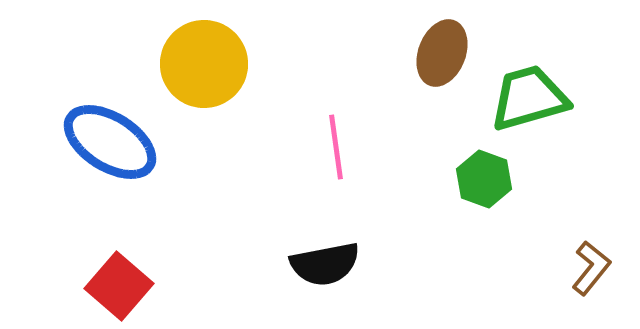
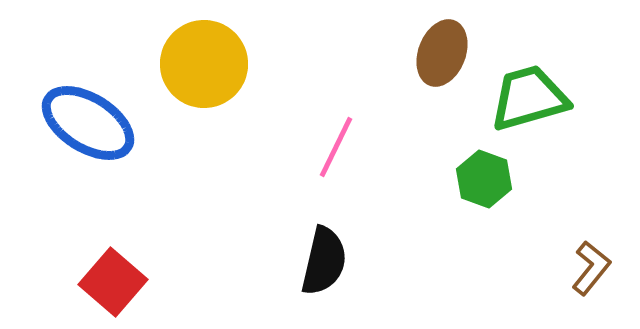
blue ellipse: moved 22 px left, 19 px up
pink line: rotated 34 degrees clockwise
black semicircle: moved 1 px left, 3 px up; rotated 66 degrees counterclockwise
red square: moved 6 px left, 4 px up
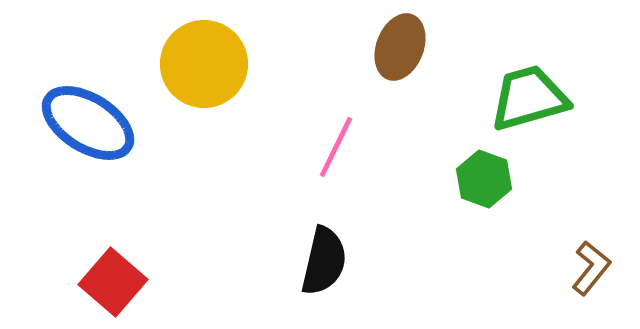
brown ellipse: moved 42 px left, 6 px up
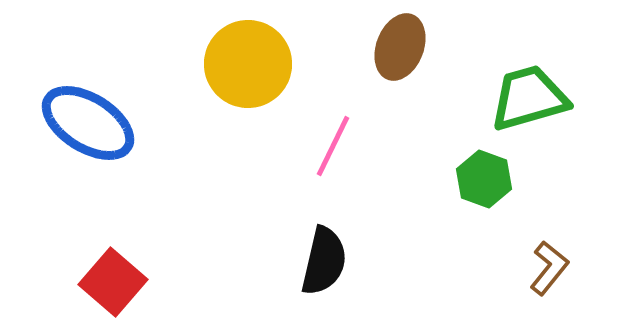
yellow circle: moved 44 px right
pink line: moved 3 px left, 1 px up
brown L-shape: moved 42 px left
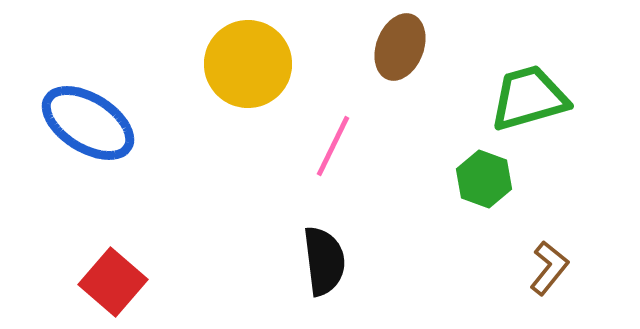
black semicircle: rotated 20 degrees counterclockwise
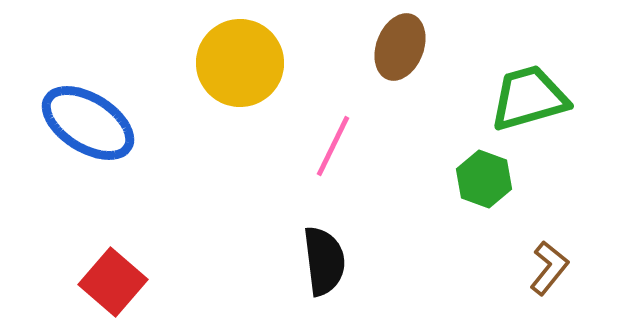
yellow circle: moved 8 px left, 1 px up
